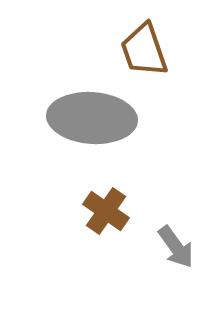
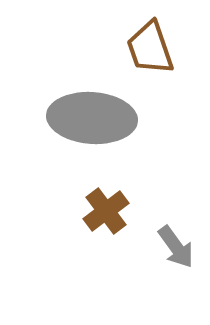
brown trapezoid: moved 6 px right, 2 px up
brown cross: rotated 18 degrees clockwise
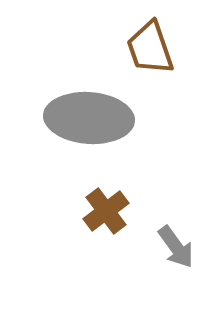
gray ellipse: moved 3 px left
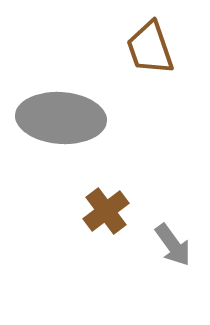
gray ellipse: moved 28 px left
gray arrow: moved 3 px left, 2 px up
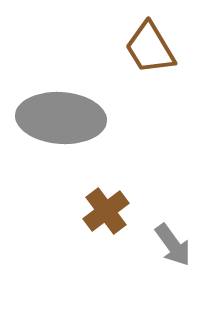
brown trapezoid: rotated 12 degrees counterclockwise
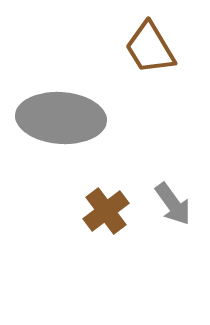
gray arrow: moved 41 px up
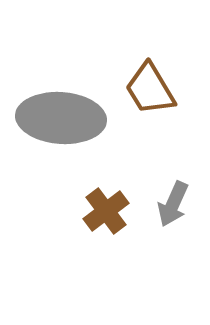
brown trapezoid: moved 41 px down
gray arrow: rotated 60 degrees clockwise
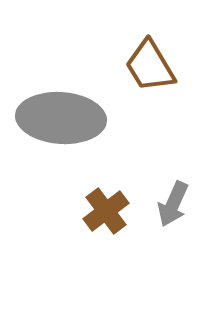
brown trapezoid: moved 23 px up
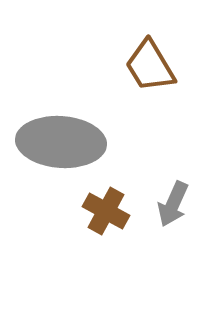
gray ellipse: moved 24 px down
brown cross: rotated 24 degrees counterclockwise
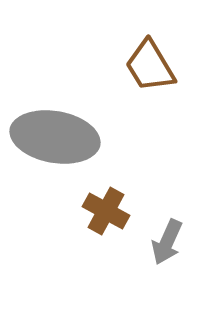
gray ellipse: moved 6 px left, 5 px up; rotated 6 degrees clockwise
gray arrow: moved 6 px left, 38 px down
